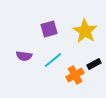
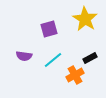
yellow star: moved 12 px up
black rectangle: moved 4 px left, 6 px up
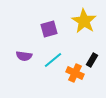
yellow star: moved 1 px left, 2 px down
black rectangle: moved 2 px right, 2 px down; rotated 32 degrees counterclockwise
orange cross: moved 2 px up; rotated 36 degrees counterclockwise
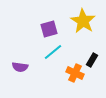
yellow star: moved 1 px left
purple semicircle: moved 4 px left, 11 px down
cyan line: moved 8 px up
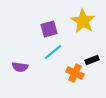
black rectangle: rotated 40 degrees clockwise
